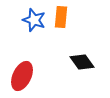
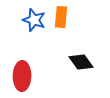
black diamond: moved 1 px left
red ellipse: rotated 24 degrees counterclockwise
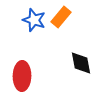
orange rectangle: rotated 35 degrees clockwise
black diamond: moved 1 px down; rotated 25 degrees clockwise
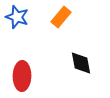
blue star: moved 17 px left, 3 px up
